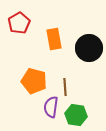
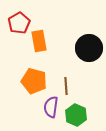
orange rectangle: moved 15 px left, 2 px down
brown line: moved 1 px right, 1 px up
green hexagon: rotated 15 degrees clockwise
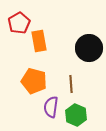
brown line: moved 5 px right, 2 px up
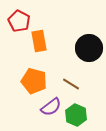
red pentagon: moved 2 px up; rotated 15 degrees counterclockwise
brown line: rotated 54 degrees counterclockwise
purple semicircle: rotated 135 degrees counterclockwise
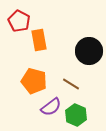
orange rectangle: moved 1 px up
black circle: moved 3 px down
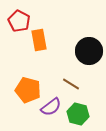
orange pentagon: moved 6 px left, 9 px down
green hexagon: moved 2 px right, 1 px up; rotated 10 degrees counterclockwise
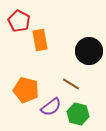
orange rectangle: moved 1 px right
orange pentagon: moved 2 px left
